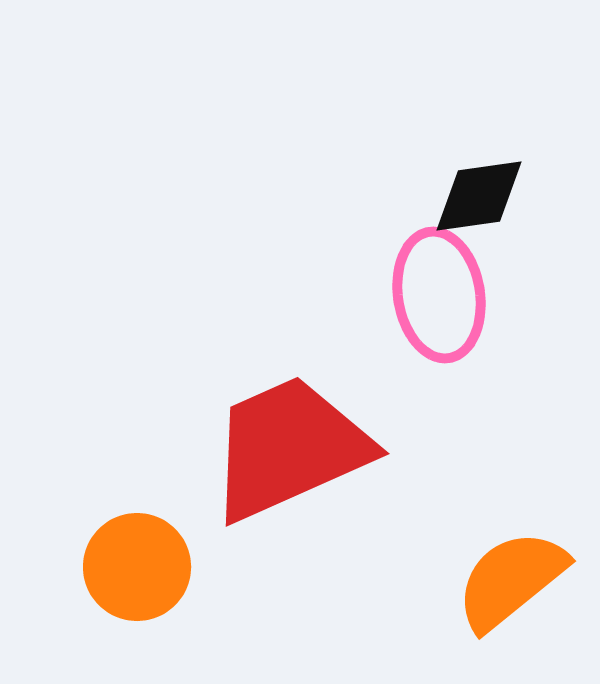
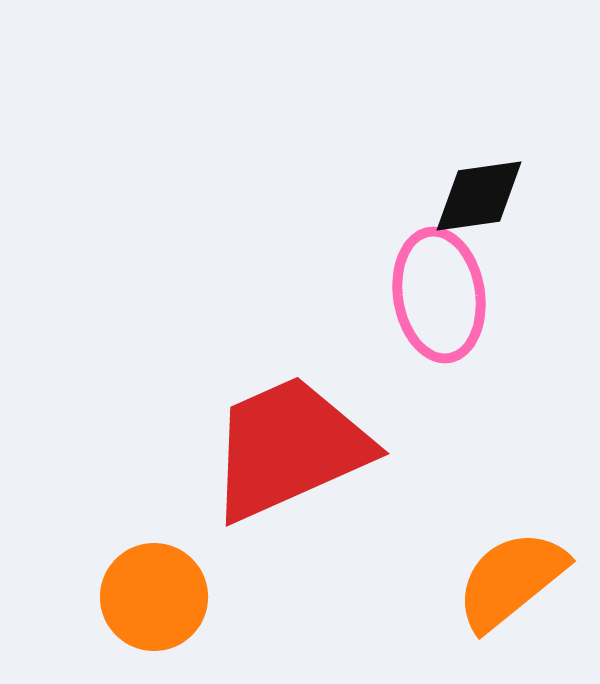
orange circle: moved 17 px right, 30 px down
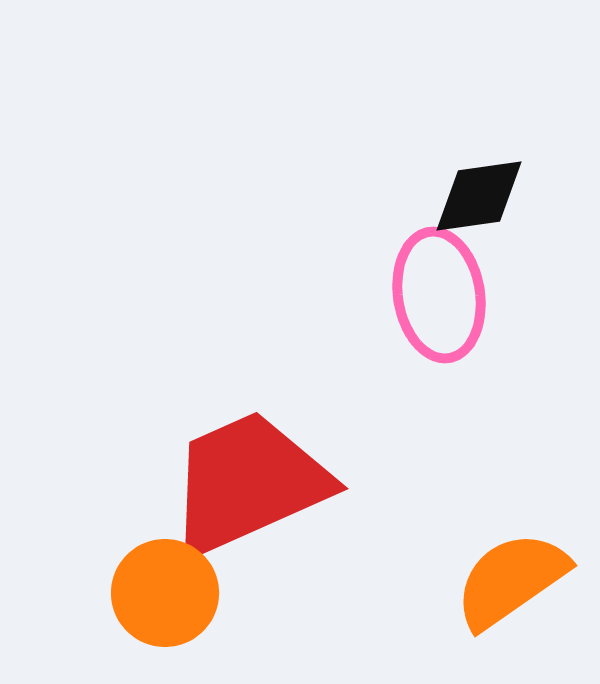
red trapezoid: moved 41 px left, 35 px down
orange semicircle: rotated 4 degrees clockwise
orange circle: moved 11 px right, 4 px up
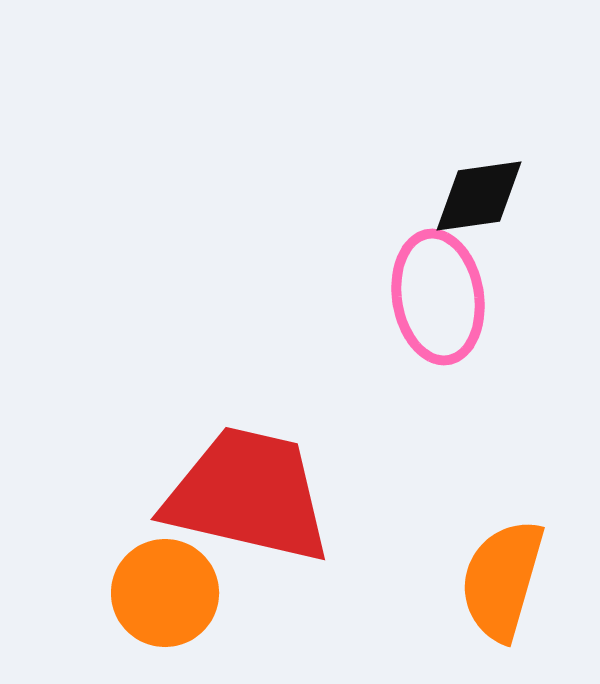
pink ellipse: moved 1 px left, 2 px down
red trapezoid: moved 12 px down; rotated 37 degrees clockwise
orange semicircle: moved 9 px left; rotated 39 degrees counterclockwise
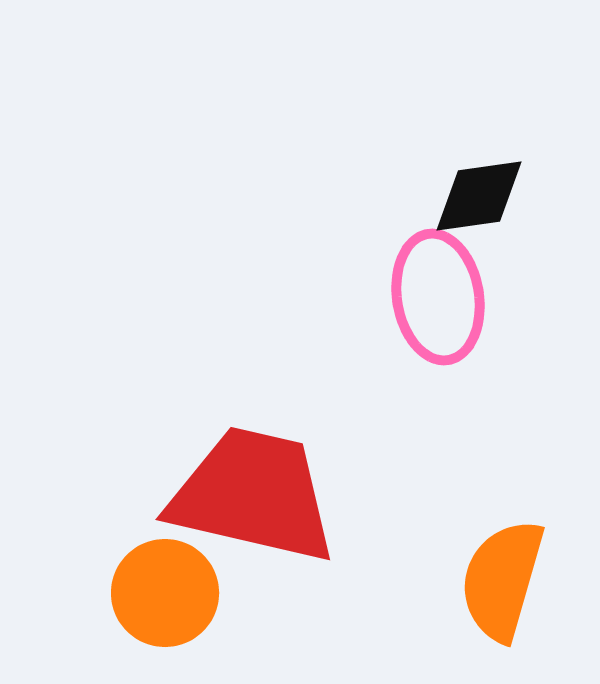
red trapezoid: moved 5 px right
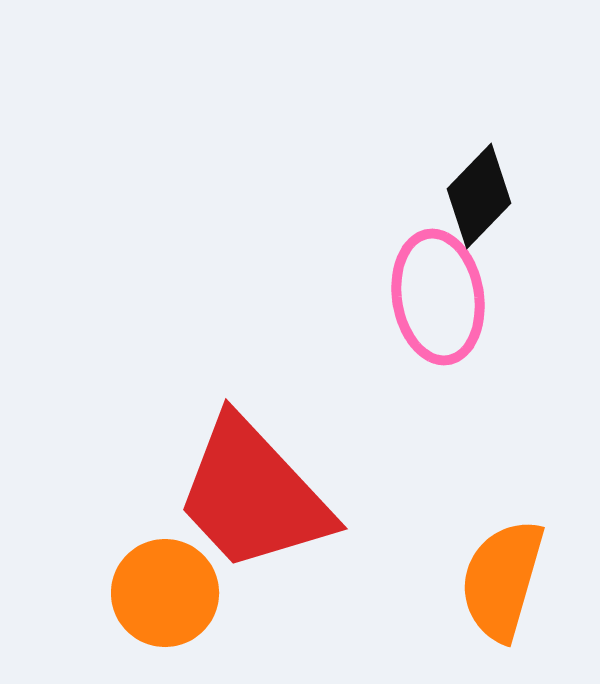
black diamond: rotated 38 degrees counterclockwise
red trapezoid: rotated 146 degrees counterclockwise
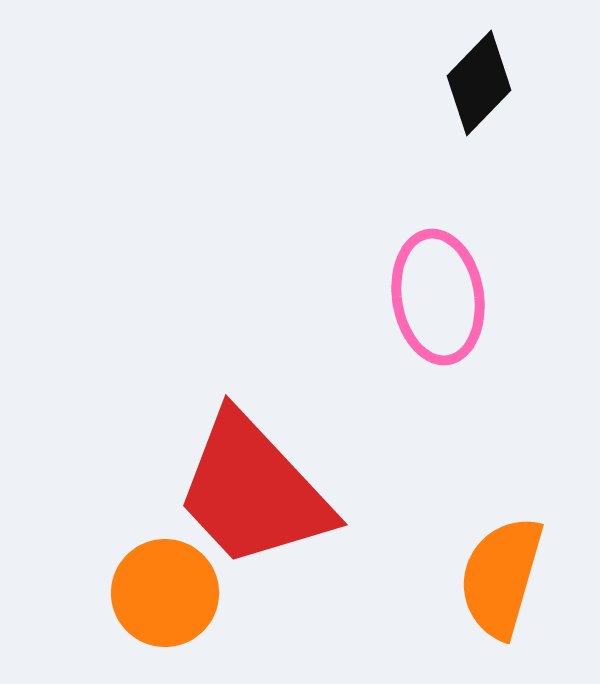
black diamond: moved 113 px up
red trapezoid: moved 4 px up
orange semicircle: moved 1 px left, 3 px up
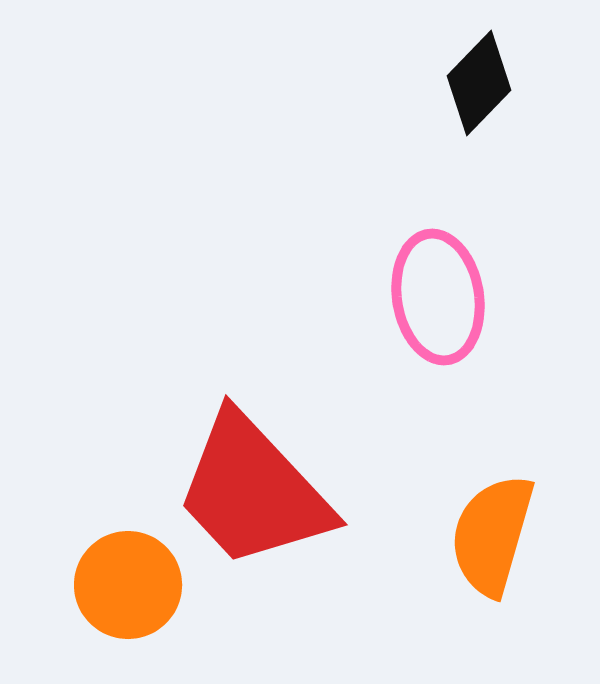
orange semicircle: moved 9 px left, 42 px up
orange circle: moved 37 px left, 8 px up
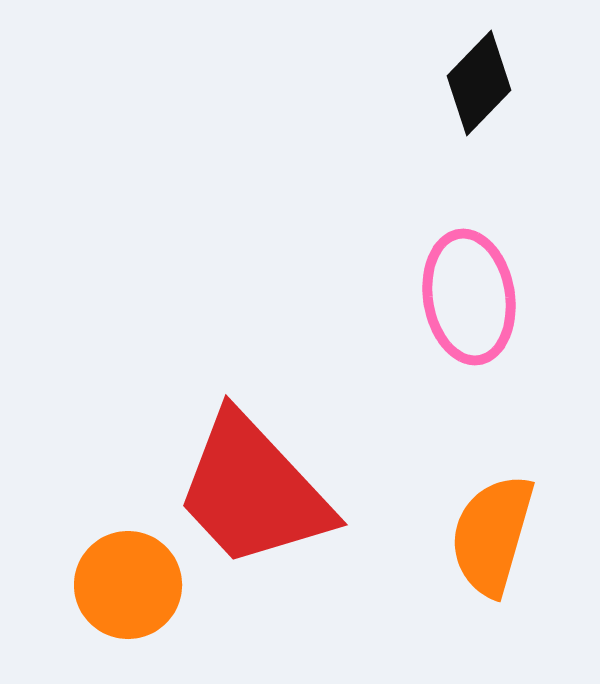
pink ellipse: moved 31 px right
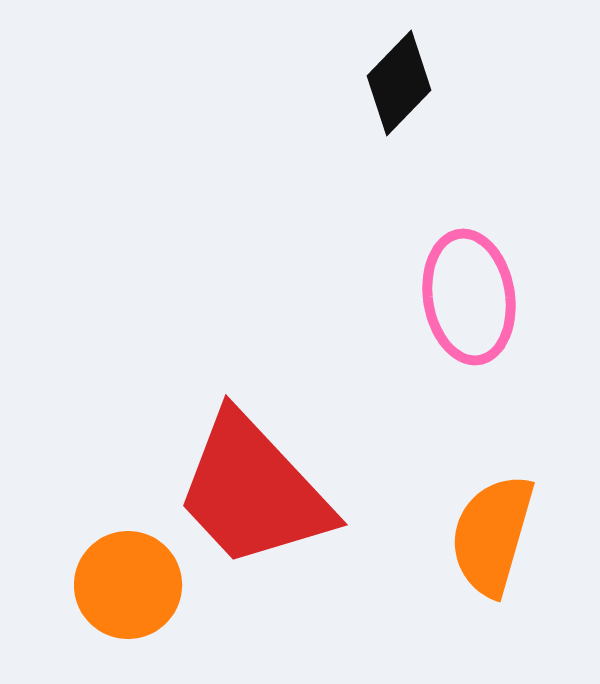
black diamond: moved 80 px left
